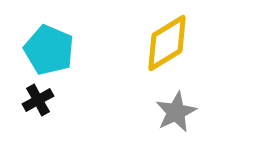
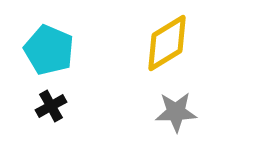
black cross: moved 13 px right, 6 px down
gray star: rotated 24 degrees clockwise
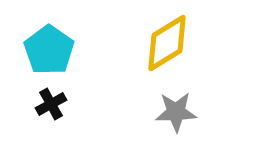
cyan pentagon: rotated 12 degrees clockwise
black cross: moved 2 px up
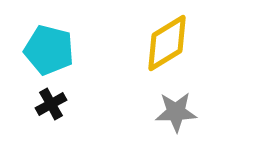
cyan pentagon: rotated 21 degrees counterclockwise
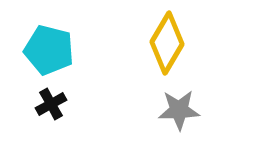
yellow diamond: rotated 28 degrees counterclockwise
gray star: moved 3 px right, 2 px up
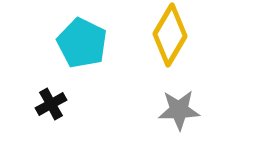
yellow diamond: moved 3 px right, 8 px up
cyan pentagon: moved 33 px right, 7 px up; rotated 12 degrees clockwise
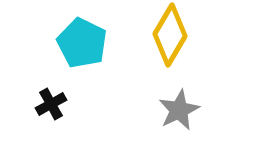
gray star: rotated 24 degrees counterclockwise
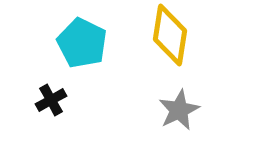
yellow diamond: rotated 22 degrees counterclockwise
black cross: moved 4 px up
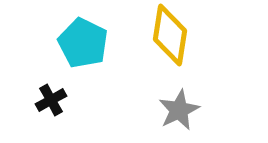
cyan pentagon: moved 1 px right
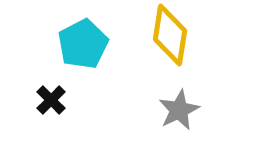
cyan pentagon: moved 1 px down; rotated 18 degrees clockwise
black cross: rotated 16 degrees counterclockwise
